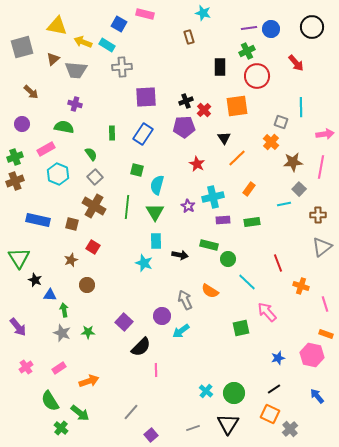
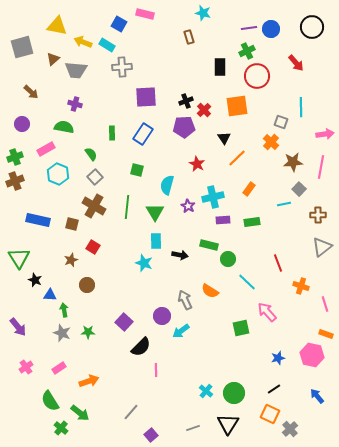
cyan semicircle at (157, 185): moved 10 px right
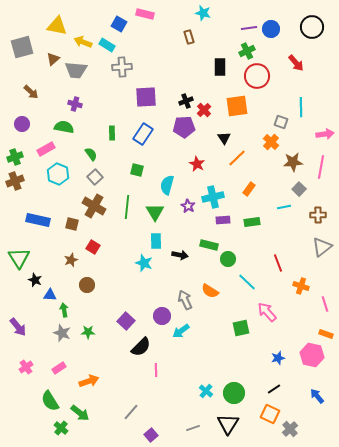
cyan line at (284, 204): moved 3 px down
purple square at (124, 322): moved 2 px right, 1 px up
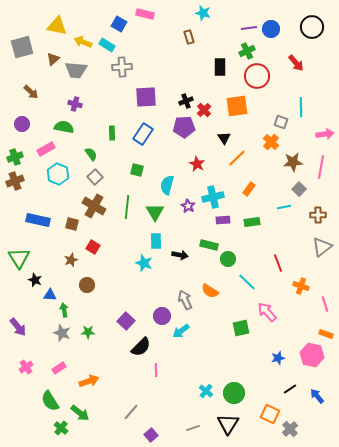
black line at (274, 389): moved 16 px right
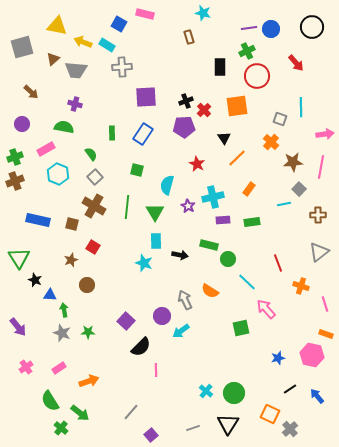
gray square at (281, 122): moved 1 px left, 3 px up
cyan line at (284, 207): moved 3 px up
gray triangle at (322, 247): moved 3 px left, 5 px down
pink arrow at (267, 312): moved 1 px left, 3 px up
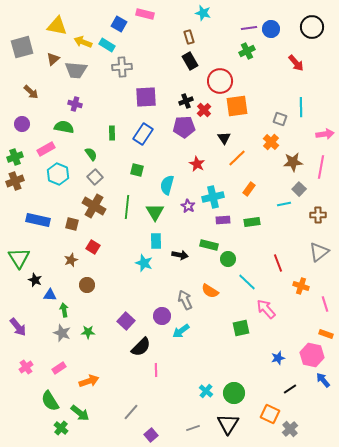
black rectangle at (220, 67): moved 30 px left, 6 px up; rotated 30 degrees counterclockwise
red circle at (257, 76): moved 37 px left, 5 px down
blue arrow at (317, 396): moved 6 px right, 16 px up
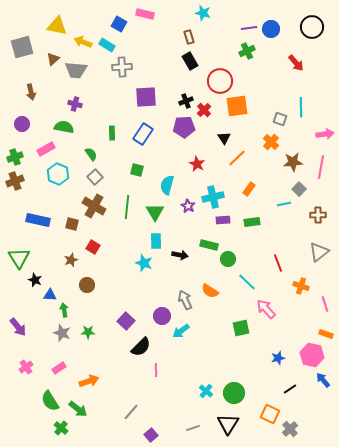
brown arrow at (31, 92): rotated 35 degrees clockwise
green arrow at (80, 413): moved 2 px left, 4 px up
